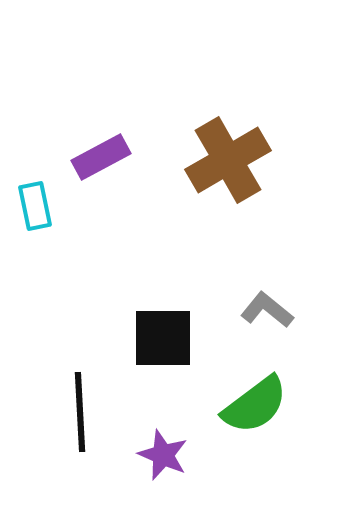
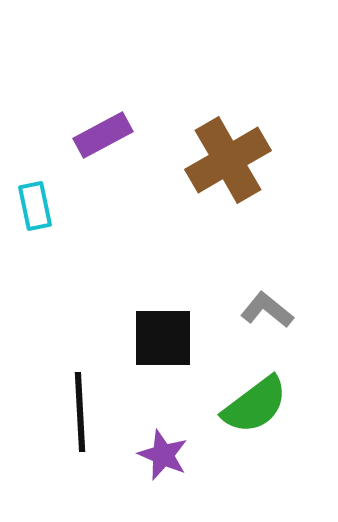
purple rectangle: moved 2 px right, 22 px up
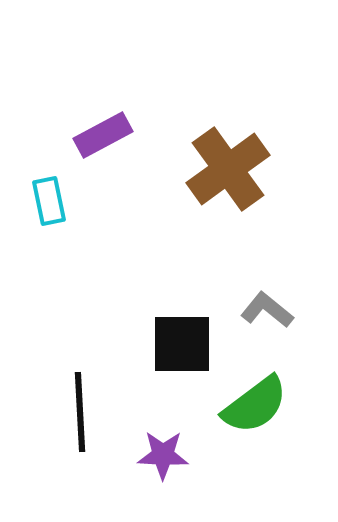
brown cross: moved 9 px down; rotated 6 degrees counterclockwise
cyan rectangle: moved 14 px right, 5 px up
black square: moved 19 px right, 6 px down
purple star: rotated 21 degrees counterclockwise
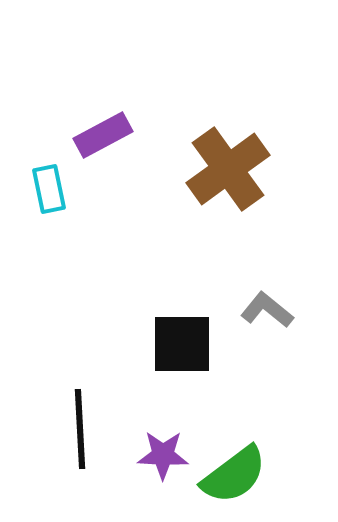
cyan rectangle: moved 12 px up
green semicircle: moved 21 px left, 70 px down
black line: moved 17 px down
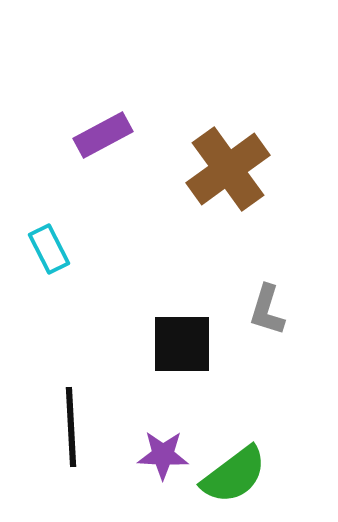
cyan rectangle: moved 60 px down; rotated 15 degrees counterclockwise
gray L-shape: rotated 112 degrees counterclockwise
black line: moved 9 px left, 2 px up
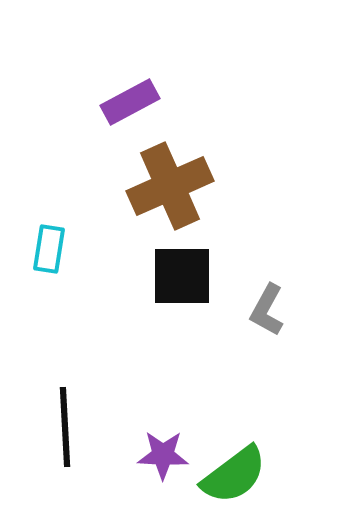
purple rectangle: moved 27 px right, 33 px up
brown cross: moved 58 px left, 17 px down; rotated 12 degrees clockwise
cyan rectangle: rotated 36 degrees clockwise
gray L-shape: rotated 12 degrees clockwise
black square: moved 68 px up
black line: moved 6 px left
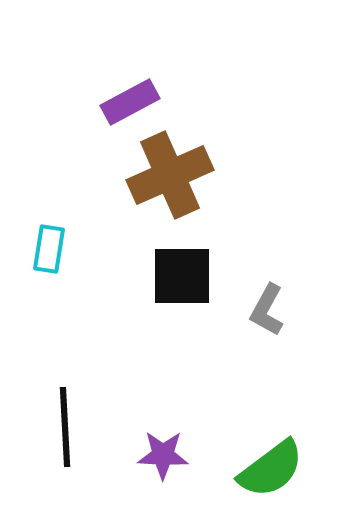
brown cross: moved 11 px up
green semicircle: moved 37 px right, 6 px up
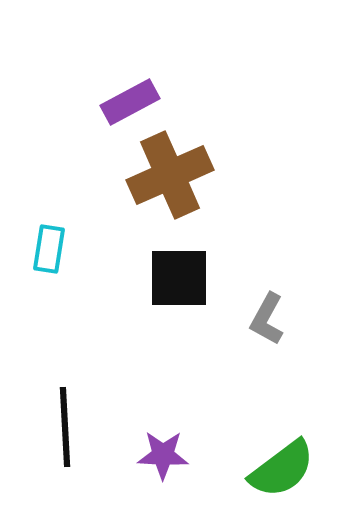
black square: moved 3 px left, 2 px down
gray L-shape: moved 9 px down
green semicircle: moved 11 px right
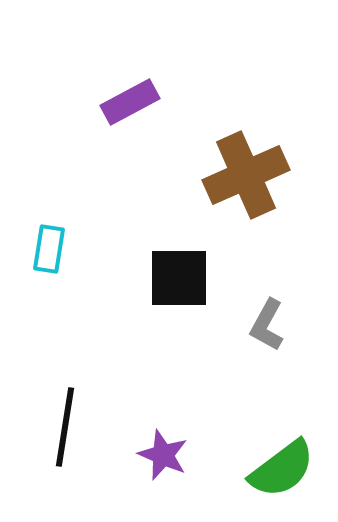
brown cross: moved 76 px right
gray L-shape: moved 6 px down
black line: rotated 12 degrees clockwise
purple star: rotated 21 degrees clockwise
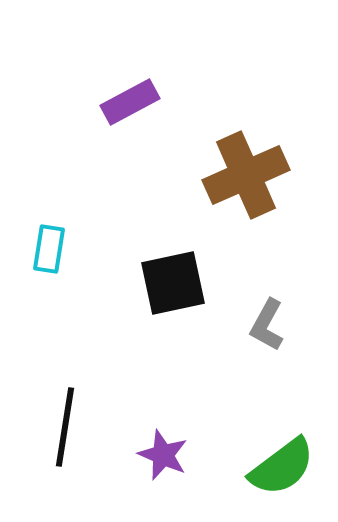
black square: moved 6 px left, 5 px down; rotated 12 degrees counterclockwise
green semicircle: moved 2 px up
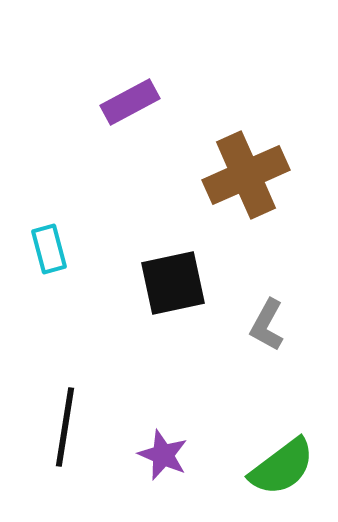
cyan rectangle: rotated 24 degrees counterclockwise
